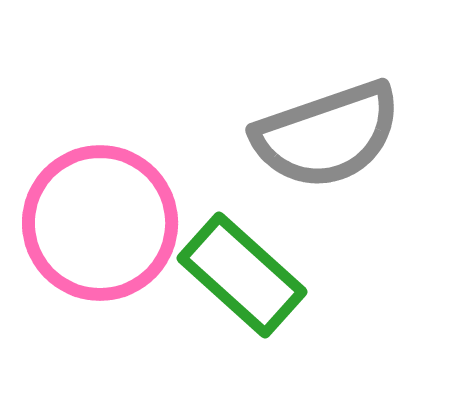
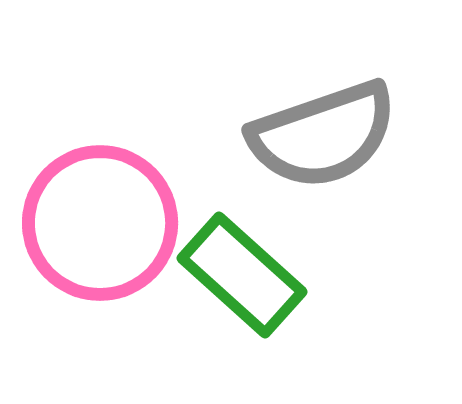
gray semicircle: moved 4 px left
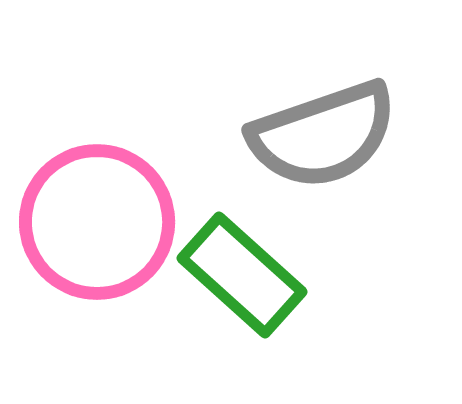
pink circle: moved 3 px left, 1 px up
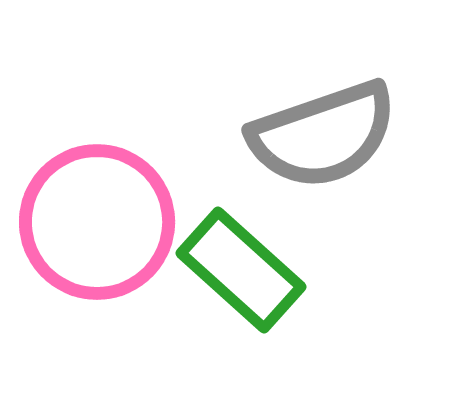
green rectangle: moved 1 px left, 5 px up
